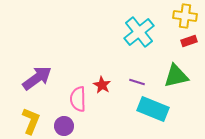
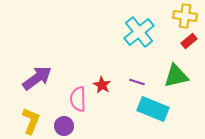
red rectangle: rotated 21 degrees counterclockwise
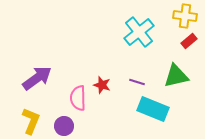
red star: rotated 12 degrees counterclockwise
pink semicircle: moved 1 px up
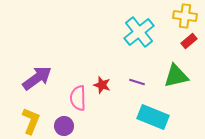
cyan rectangle: moved 8 px down
